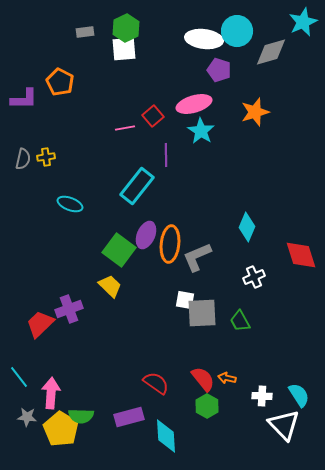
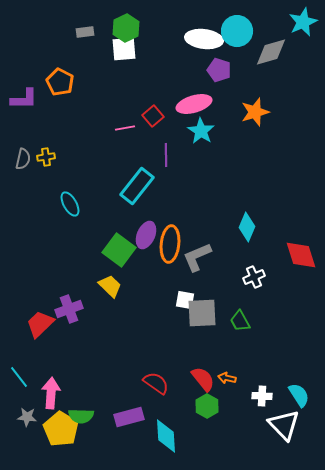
cyan ellipse at (70, 204): rotated 40 degrees clockwise
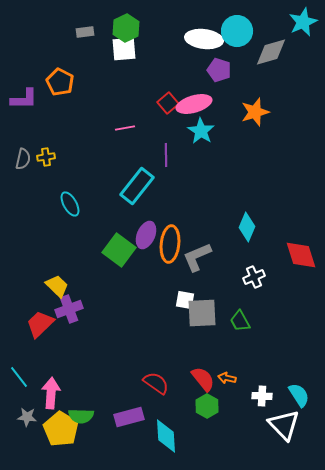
red square at (153, 116): moved 15 px right, 13 px up
yellow trapezoid at (110, 286): moved 53 px left
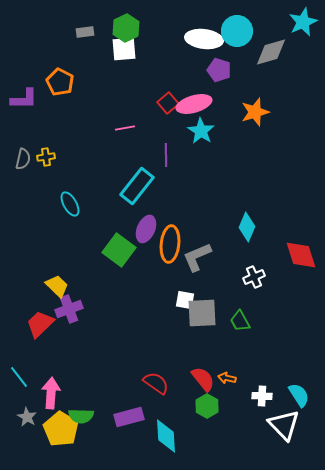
purple ellipse at (146, 235): moved 6 px up
gray star at (27, 417): rotated 24 degrees clockwise
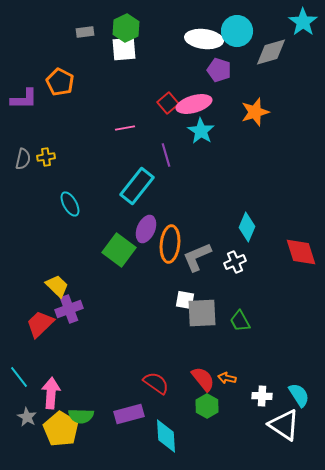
cyan star at (303, 22): rotated 12 degrees counterclockwise
purple line at (166, 155): rotated 15 degrees counterclockwise
red diamond at (301, 255): moved 3 px up
white cross at (254, 277): moved 19 px left, 15 px up
purple rectangle at (129, 417): moved 3 px up
white triangle at (284, 425): rotated 12 degrees counterclockwise
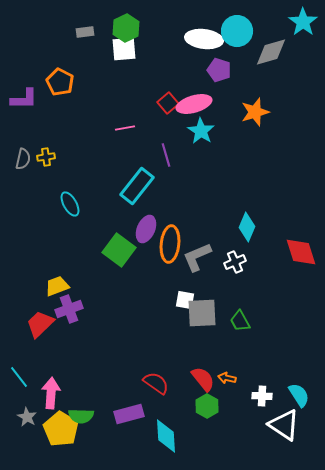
yellow trapezoid at (57, 286): rotated 65 degrees counterclockwise
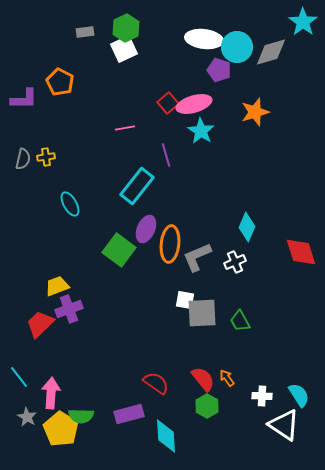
cyan circle at (237, 31): moved 16 px down
white square at (124, 49): rotated 20 degrees counterclockwise
orange arrow at (227, 378): rotated 42 degrees clockwise
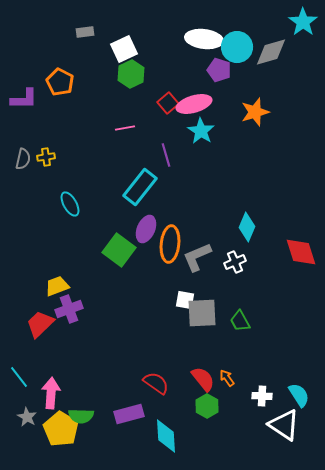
green hexagon at (126, 28): moved 5 px right, 46 px down
cyan rectangle at (137, 186): moved 3 px right, 1 px down
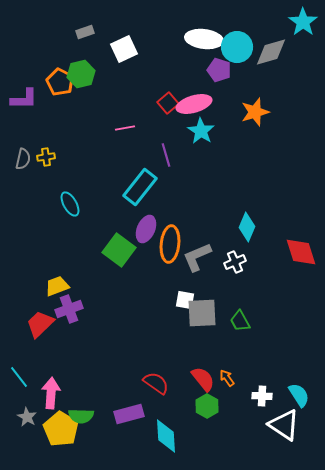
gray rectangle at (85, 32): rotated 12 degrees counterclockwise
green hexagon at (131, 74): moved 50 px left; rotated 12 degrees clockwise
